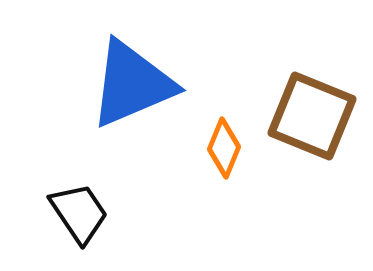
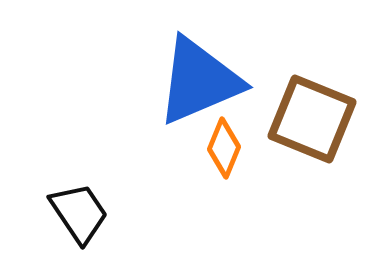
blue triangle: moved 67 px right, 3 px up
brown square: moved 3 px down
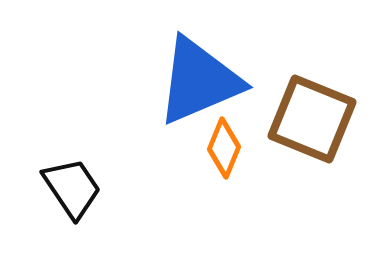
black trapezoid: moved 7 px left, 25 px up
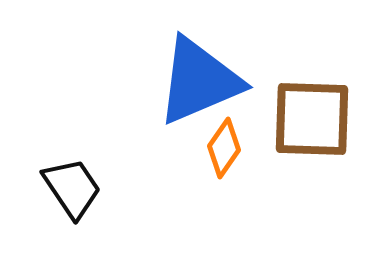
brown square: rotated 20 degrees counterclockwise
orange diamond: rotated 12 degrees clockwise
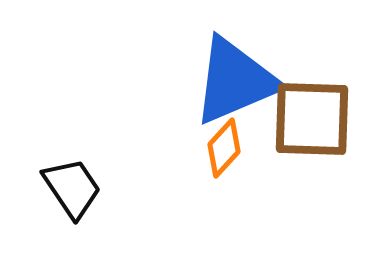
blue triangle: moved 36 px right
orange diamond: rotated 8 degrees clockwise
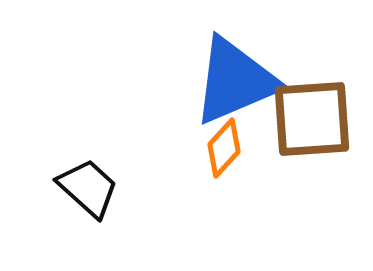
brown square: rotated 6 degrees counterclockwise
black trapezoid: moved 16 px right; rotated 14 degrees counterclockwise
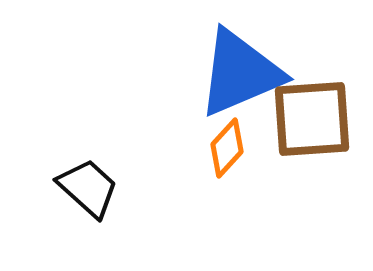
blue triangle: moved 5 px right, 8 px up
orange diamond: moved 3 px right
